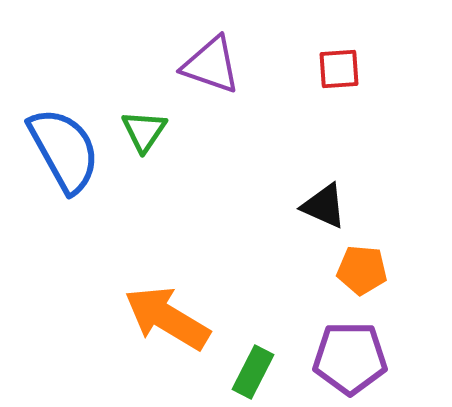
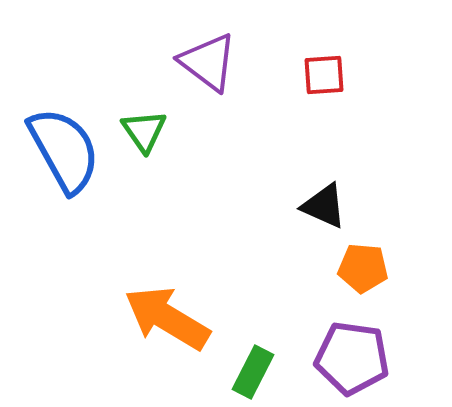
purple triangle: moved 3 px left, 3 px up; rotated 18 degrees clockwise
red square: moved 15 px left, 6 px down
green triangle: rotated 9 degrees counterclockwise
orange pentagon: moved 1 px right, 2 px up
purple pentagon: moved 2 px right; rotated 8 degrees clockwise
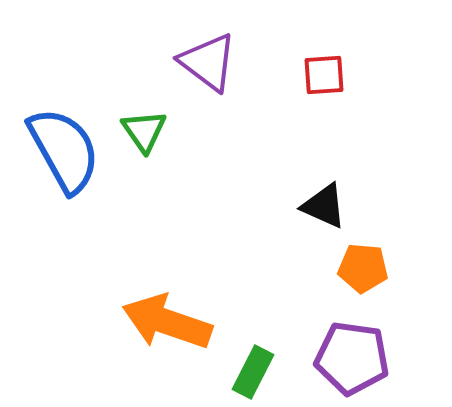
orange arrow: moved 4 px down; rotated 12 degrees counterclockwise
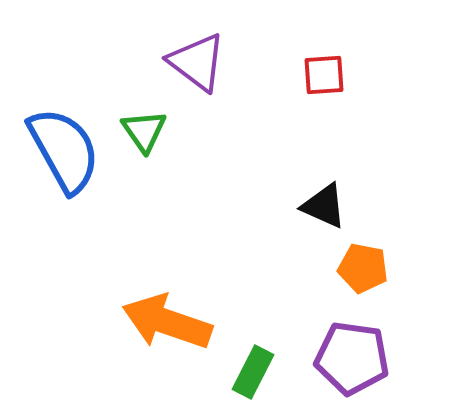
purple triangle: moved 11 px left
orange pentagon: rotated 6 degrees clockwise
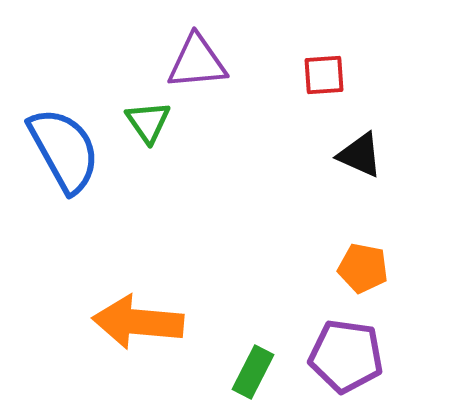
purple triangle: rotated 42 degrees counterclockwise
green triangle: moved 4 px right, 9 px up
black triangle: moved 36 px right, 51 px up
orange arrow: moved 29 px left; rotated 14 degrees counterclockwise
purple pentagon: moved 6 px left, 2 px up
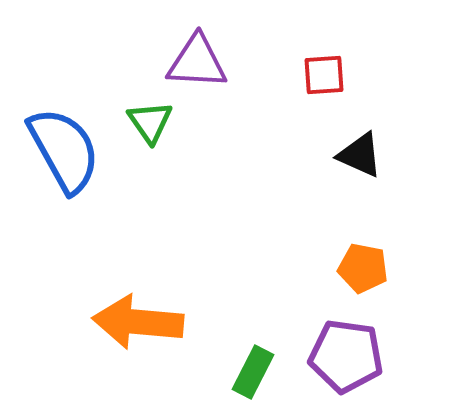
purple triangle: rotated 8 degrees clockwise
green triangle: moved 2 px right
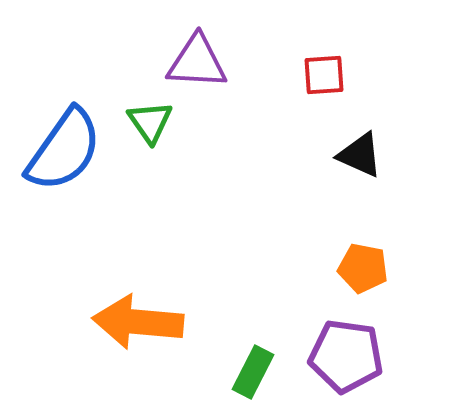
blue semicircle: rotated 64 degrees clockwise
